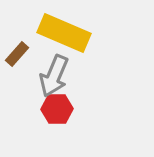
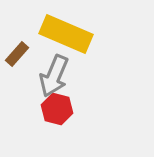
yellow rectangle: moved 2 px right, 1 px down
red hexagon: rotated 16 degrees clockwise
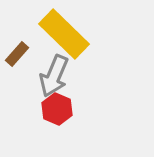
yellow rectangle: moved 2 px left; rotated 21 degrees clockwise
red hexagon: rotated 8 degrees clockwise
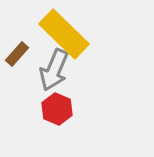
gray arrow: moved 6 px up
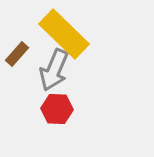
red hexagon: rotated 20 degrees counterclockwise
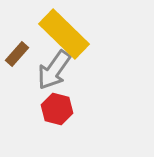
gray arrow: rotated 12 degrees clockwise
red hexagon: rotated 12 degrees clockwise
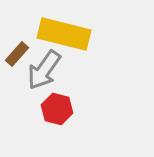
yellow rectangle: rotated 30 degrees counterclockwise
gray arrow: moved 10 px left
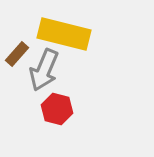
gray arrow: rotated 12 degrees counterclockwise
